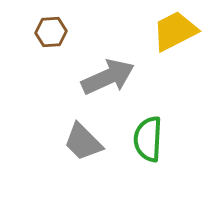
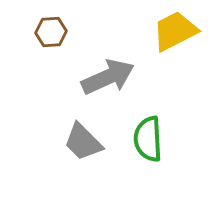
green semicircle: rotated 6 degrees counterclockwise
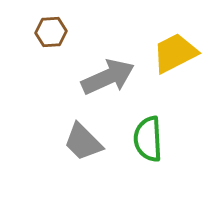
yellow trapezoid: moved 22 px down
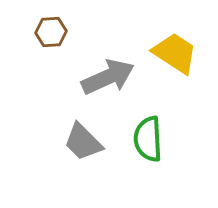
yellow trapezoid: rotated 60 degrees clockwise
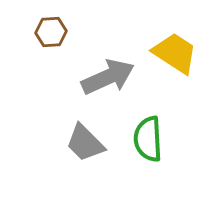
gray trapezoid: moved 2 px right, 1 px down
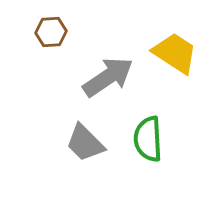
gray arrow: rotated 10 degrees counterclockwise
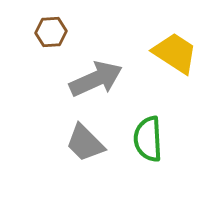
gray arrow: moved 12 px left, 2 px down; rotated 10 degrees clockwise
